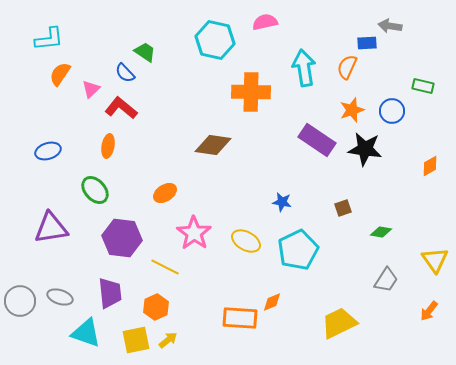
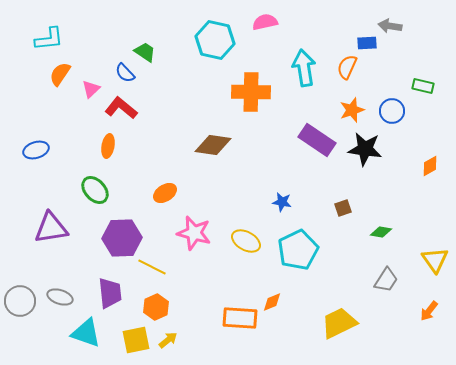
blue ellipse at (48, 151): moved 12 px left, 1 px up
pink star at (194, 233): rotated 20 degrees counterclockwise
purple hexagon at (122, 238): rotated 9 degrees counterclockwise
yellow line at (165, 267): moved 13 px left
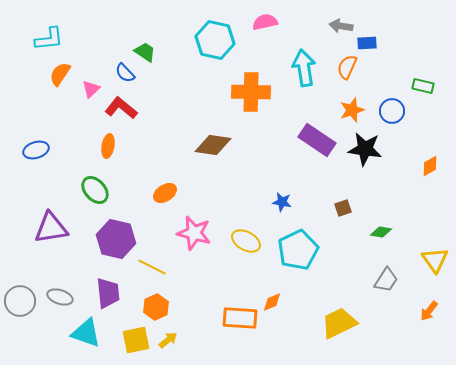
gray arrow at (390, 26): moved 49 px left
purple hexagon at (122, 238): moved 6 px left, 1 px down; rotated 15 degrees clockwise
purple trapezoid at (110, 293): moved 2 px left
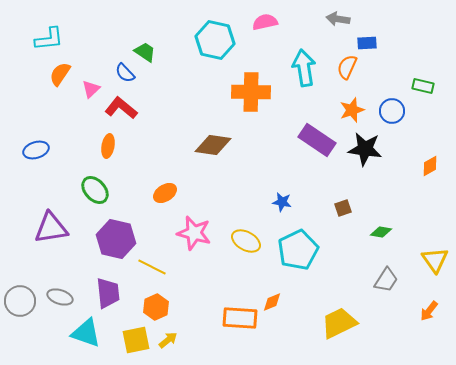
gray arrow at (341, 26): moved 3 px left, 7 px up
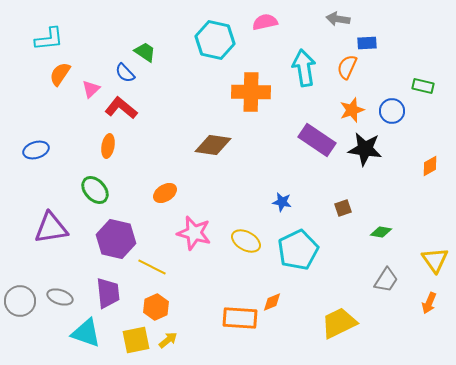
orange arrow at (429, 311): moved 8 px up; rotated 15 degrees counterclockwise
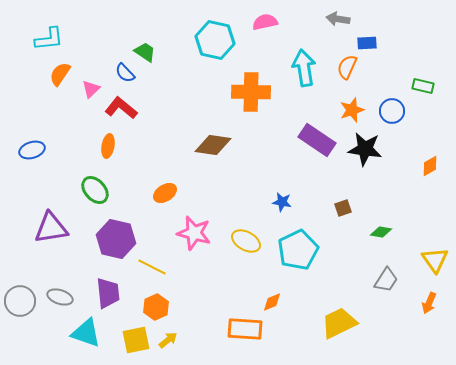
blue ellipse at (36, 150): moved 4 px left
orange rectangle at (240, 318): moved 5 px right, 11 px down
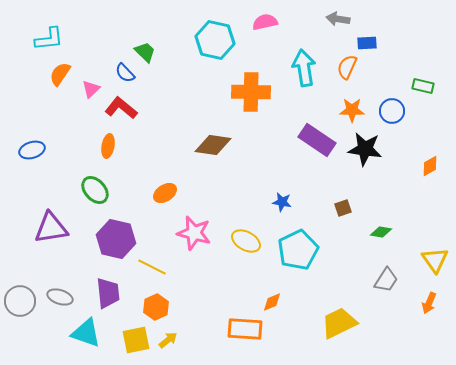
green trapezoid at (145, 52): rotated 10 degrees clockwise
orange star at (352, 110): rotated 20 degrees clockwise
